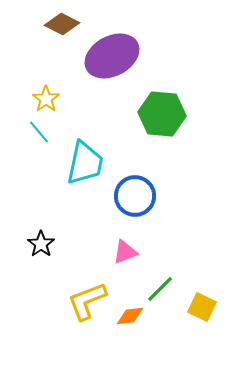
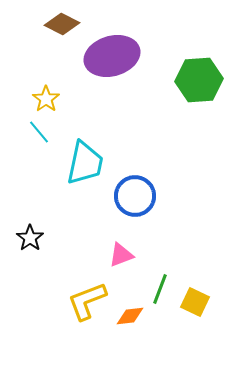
purple ellipse: rotated 12 degrees clockwise
green hexagon: moved 37 px right, 34 px up; rotated 9 degrees counterclockwise
black star: moved 11 px left, 6 px up
pink triangle: moved 4 px left, 3 px down
green line: rotated 24 degrees counterclockwise
yellow square: moved 7 px left, 5 px up
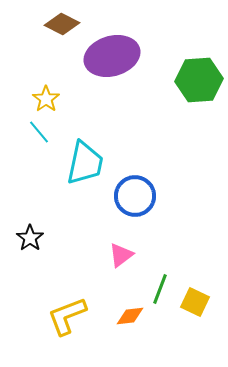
pink triangle: rotated 16 degrees counterclockwise
yellow L-shape: moved 20 px left, 15 px down
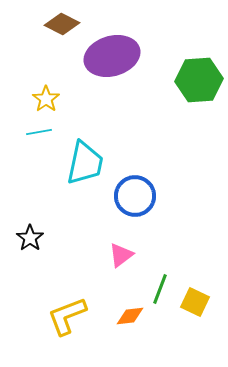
cyan line: rotated 60 degrees counterclockwise
